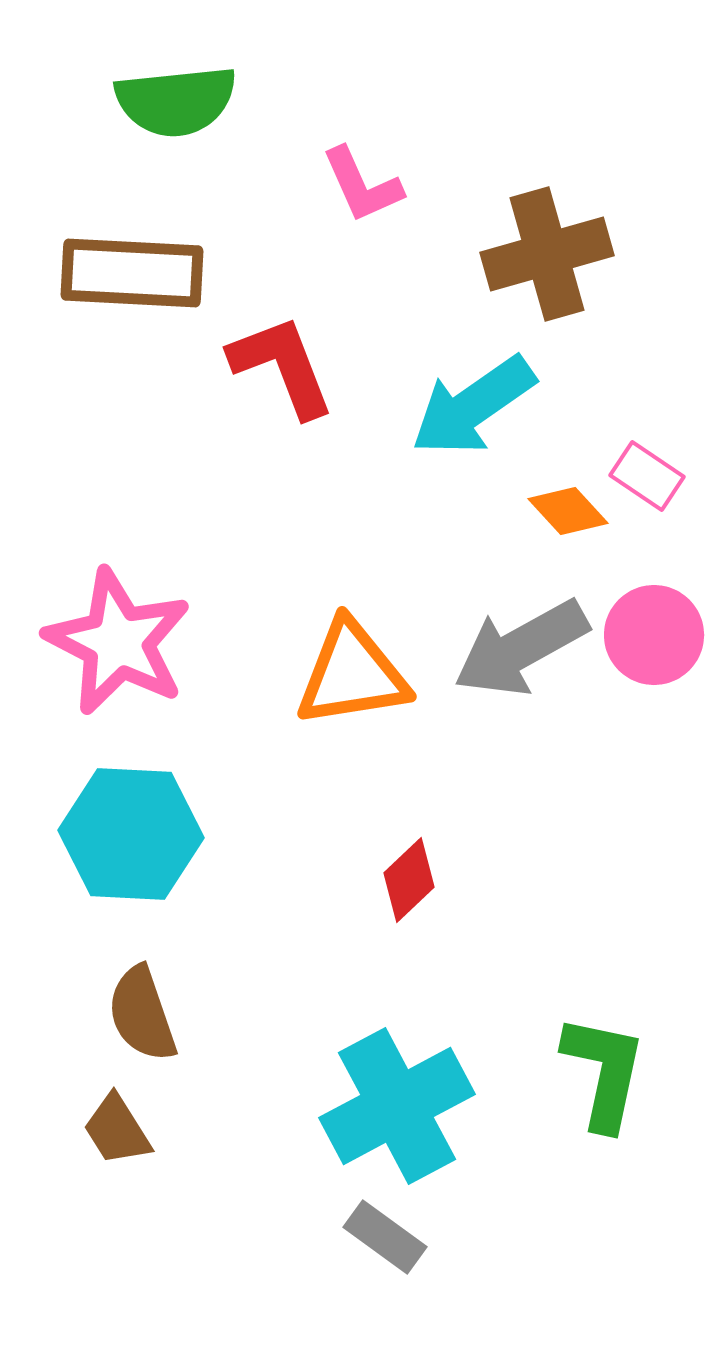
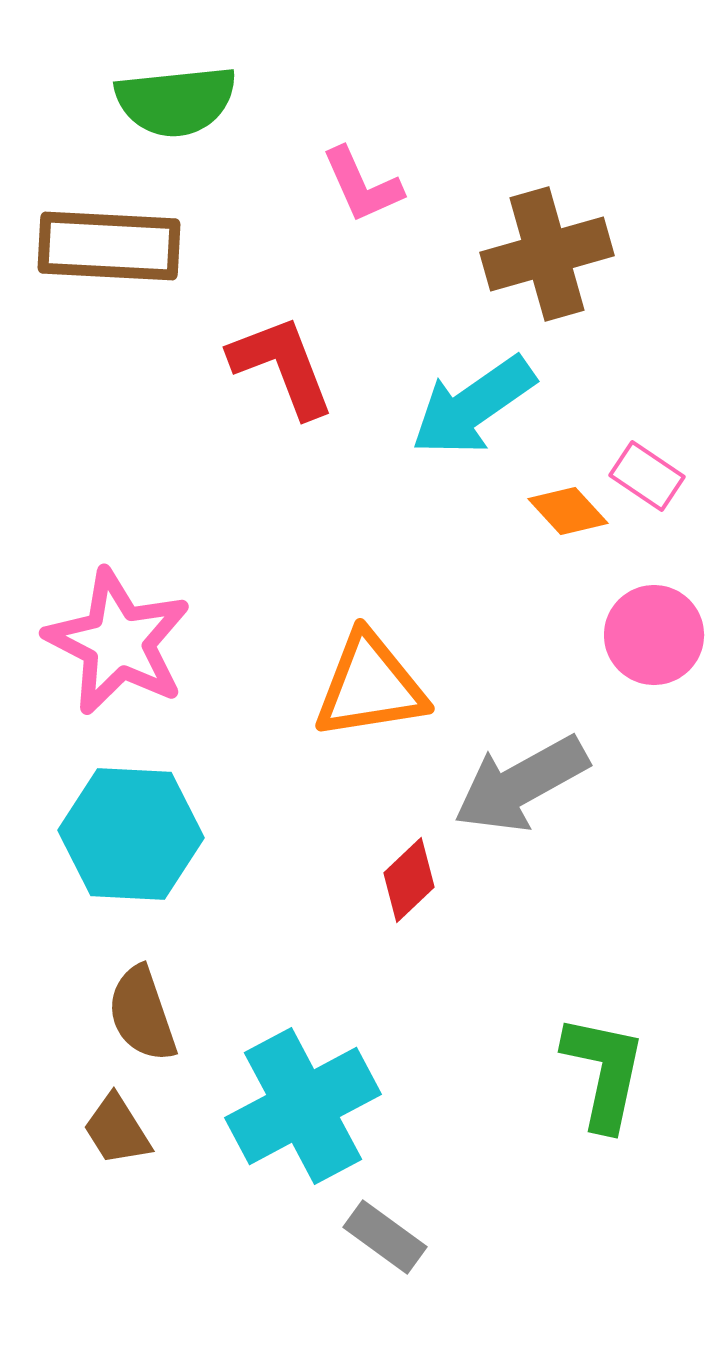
brown rectangle: moved 23 px left, 27 px up
gray arrow: moved 136 px down
orange triangle: moved 18 px right, 12 px down
cyan cross: moved 94 px left
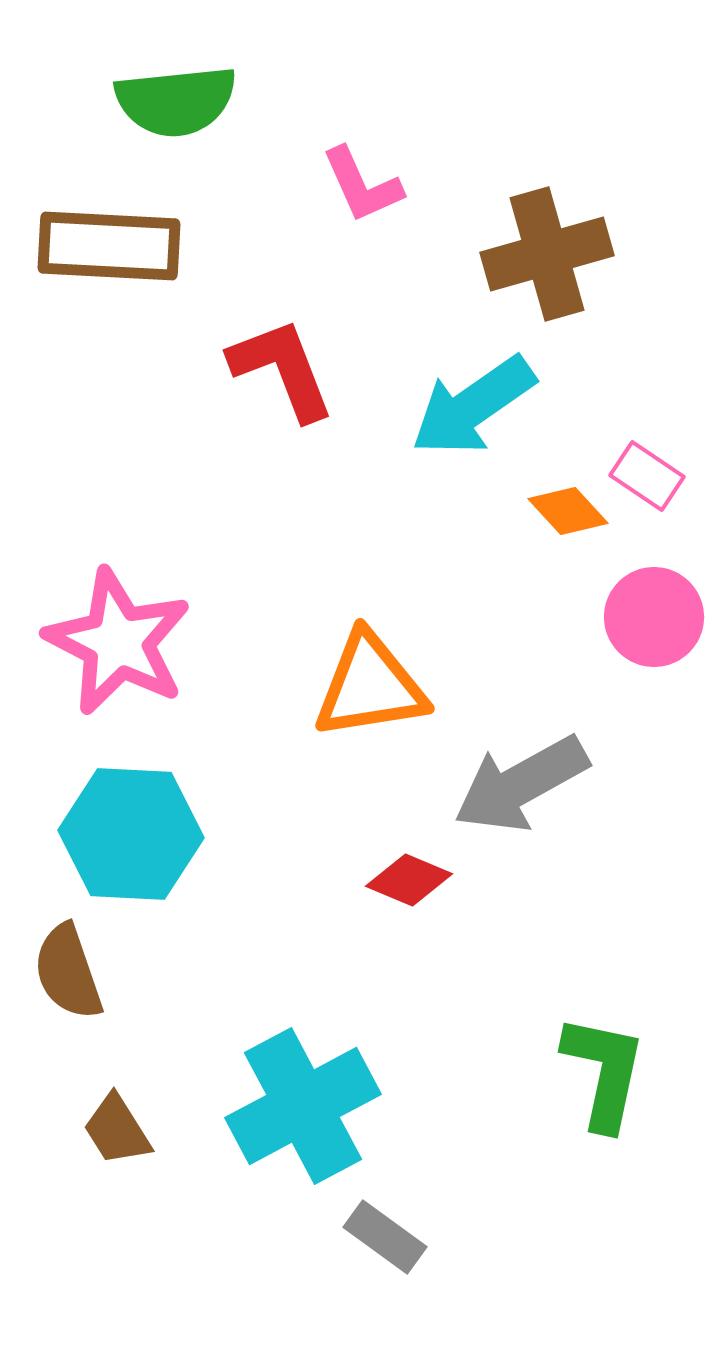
red L-shape: moved 3 px down
pink circle: moved 18 px up
red diamond: rotated 66 degrees clockwise
brown semicircle: moved 74 px left, 42 px up
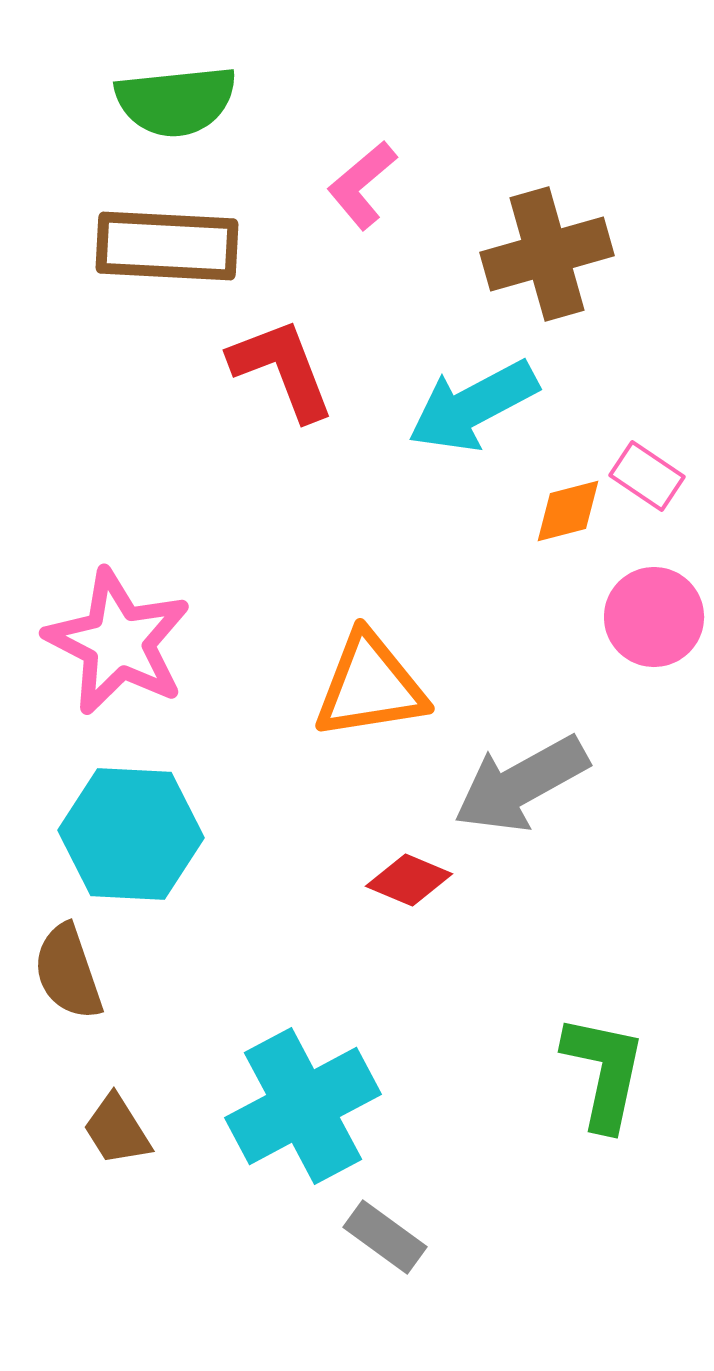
pink L-shape: rotated 74 degrees clockwise
brown rectangle: moved 58 px right
cyan arrow: rotated 7 degrees clockwise
orange diamond: rotated 62 degrees counterclockwise
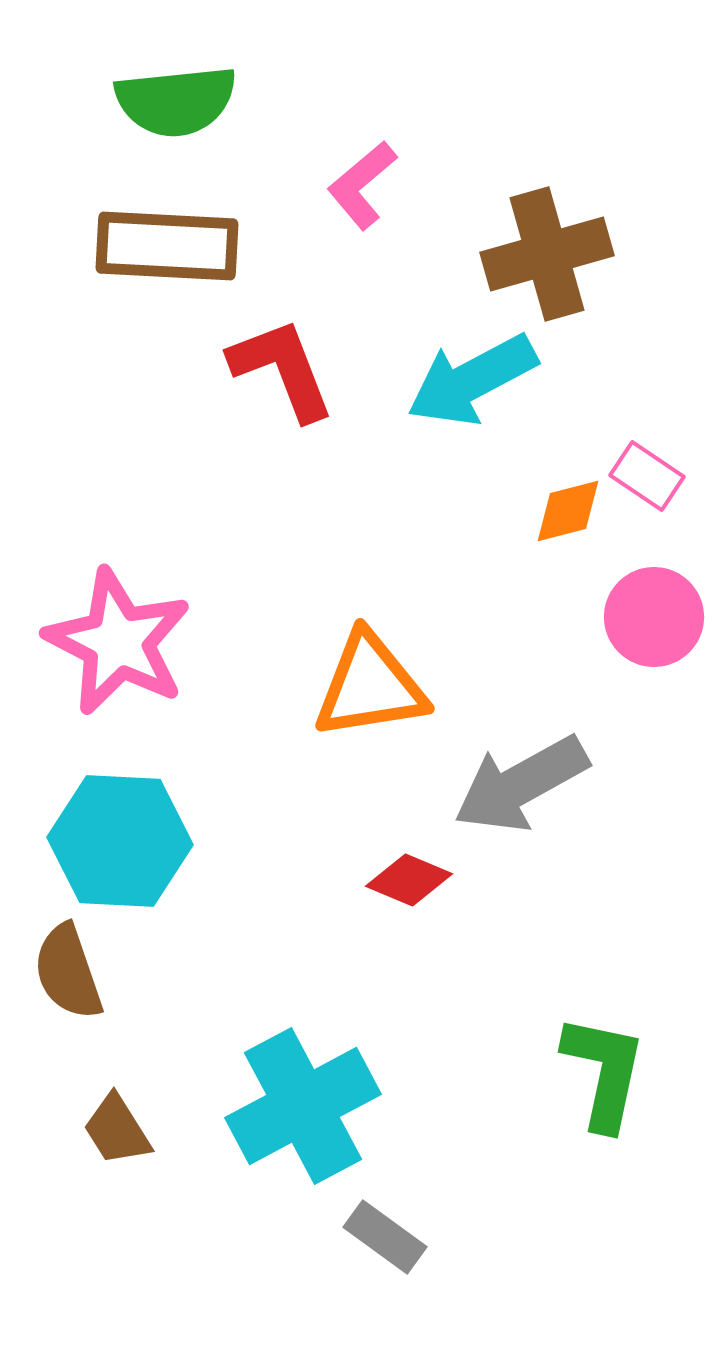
cyan arrow: moved 1 px left, 26 px up
cyan hexagon: moved 11 px left, 7 px down
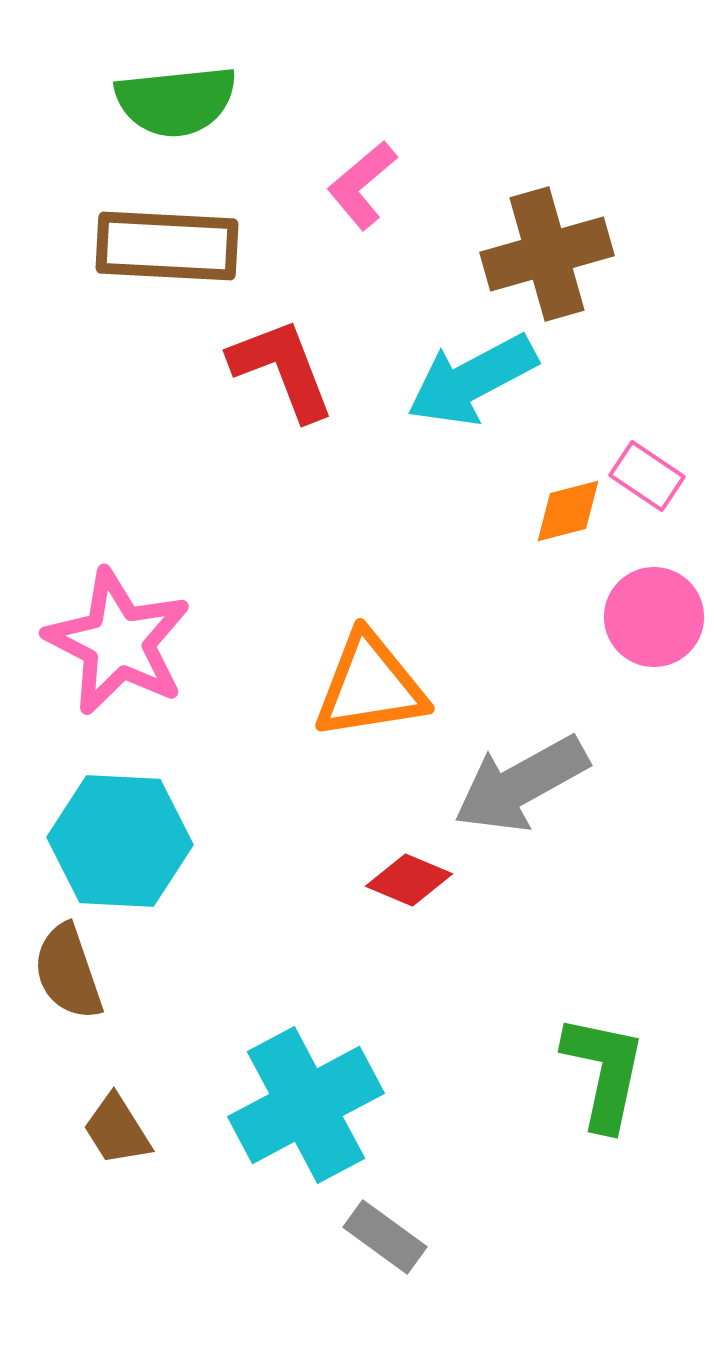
cyan cross: moved 3 px right, 1 px up
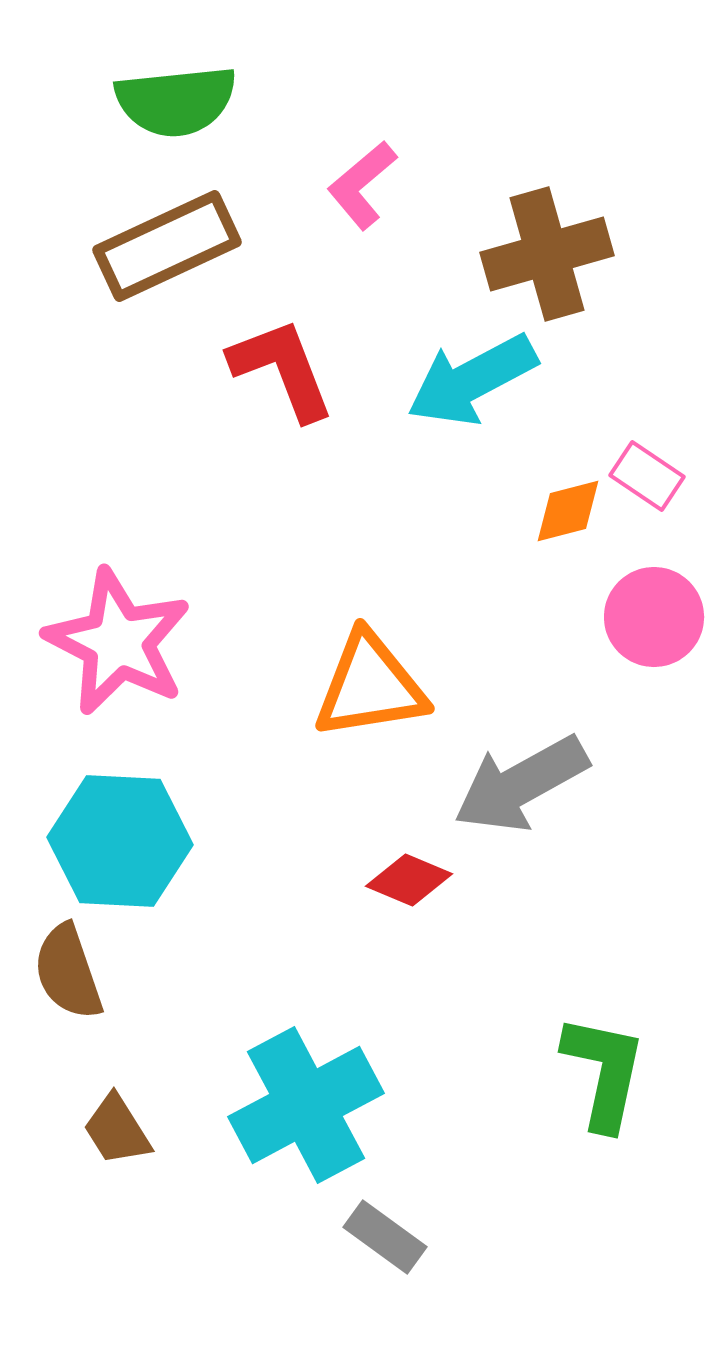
brown rectangle: rotated 28 degrees counterclockwise
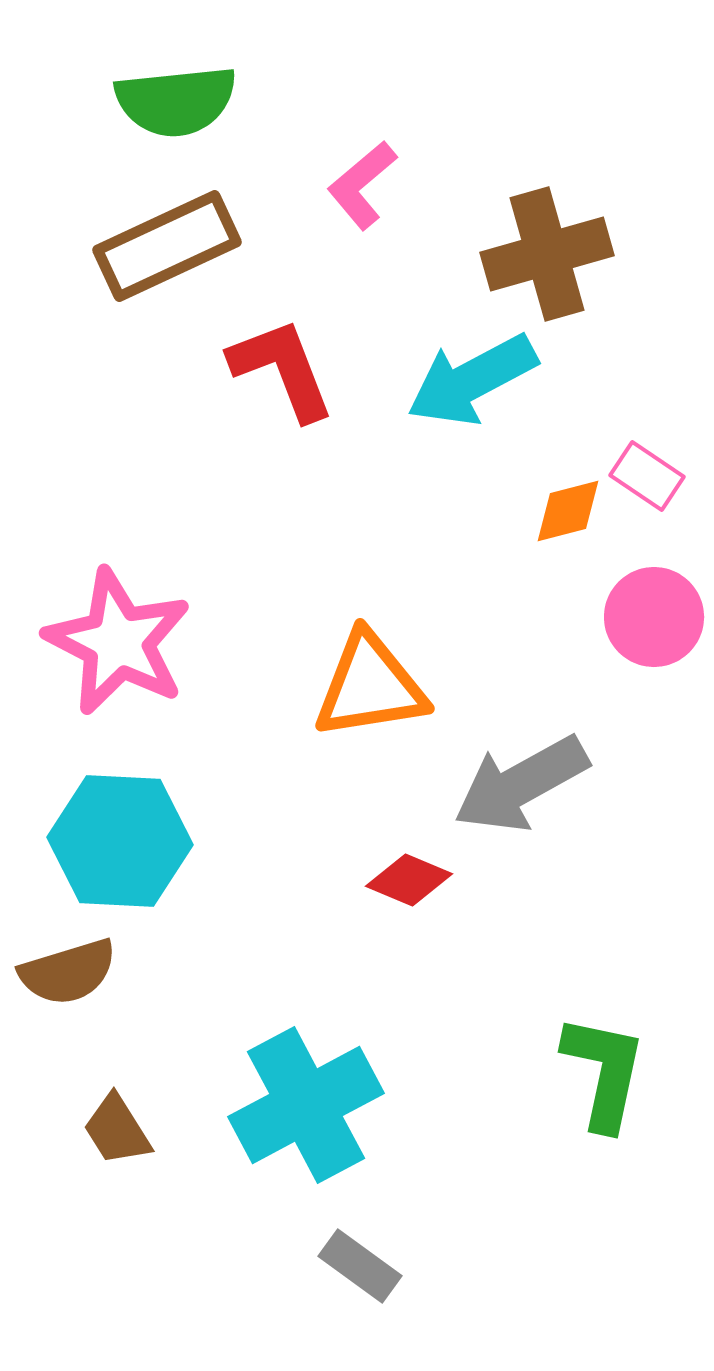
brown semicircle: rotated 88 degrees counterclockwise
gray rectangle: moved 25 px left, 29 px down
